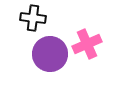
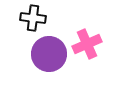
purple circle: moved 1 px left
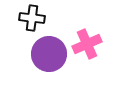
black cross: moved 1 px left
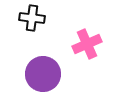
purple circle: moved 6 px left, 20 px down
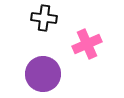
black cross: moved 12 px right
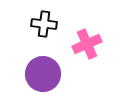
black cross: moved 6 px down
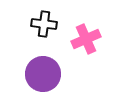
pink cross: moved 1 px left, 5 px up
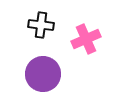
black cross: moved 3 px left, 1 px down
